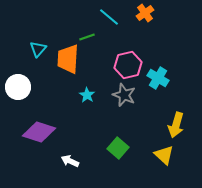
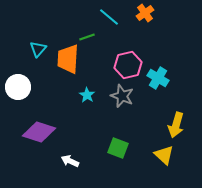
gray star: moved 2 px left, 1 px down
green square: rotated 20 degrees counterclockwise
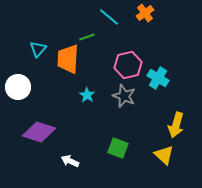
gray star: moved 2 px right
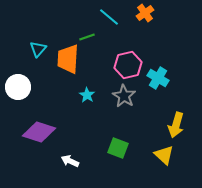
gray star: rotated 10 degrees clockwise
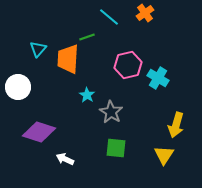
gray star: moved 13 px left, 16 px down
green square: moved 2 px left; rotated 15 degrees counterclockwise
yellow triangle: rotated 20 degrees clockwise
white arrow: moved 5 px left, 2 px up
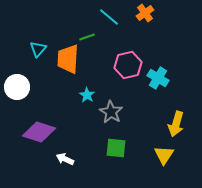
white circle: moved 1 px left
yellow arrow: moved 1 px up
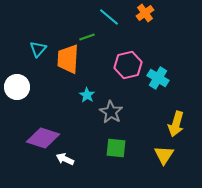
purple diamond: moved 4 px right, 6 px down
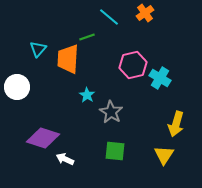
pink hexagon: moved 5 px right
cyan cross: moved 2 px right
green square: moved 1 px left, 3 px down
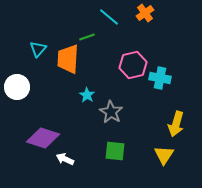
cyan cross: rotated 20 degrees counterclockwise
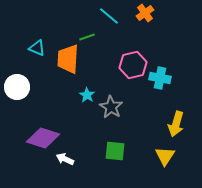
cyan line: moved 1 px up
cyan triangle: moved 1 px left, 1 px up; rotated 48 degrees counterclockwise
gray star: moved 5 px up
yellow triangle: moved 1 px right, 1 px down
